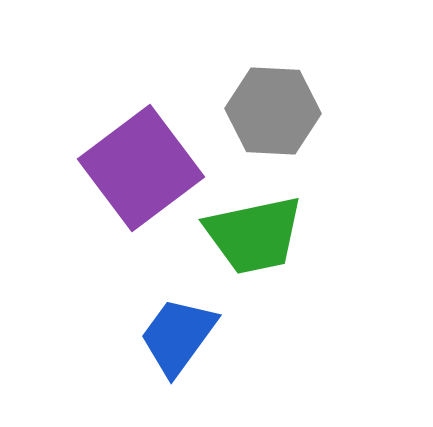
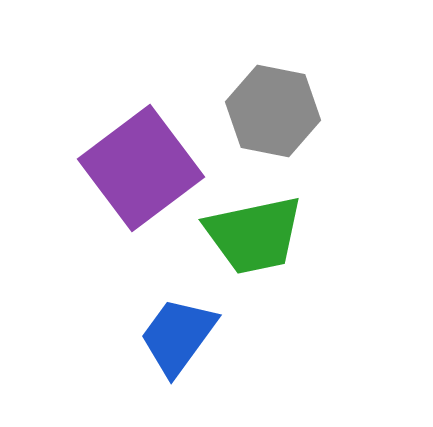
gray hexagon: rotated 8 degrees clockwise
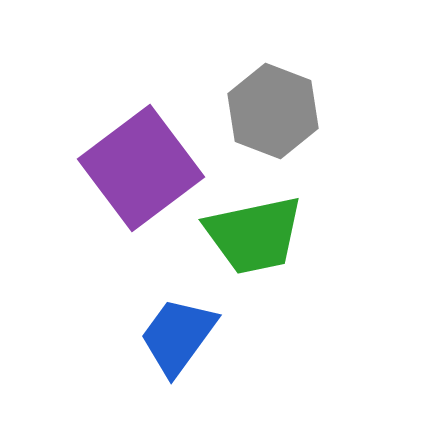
gray hexagon: rotated 10 degrees clockwise
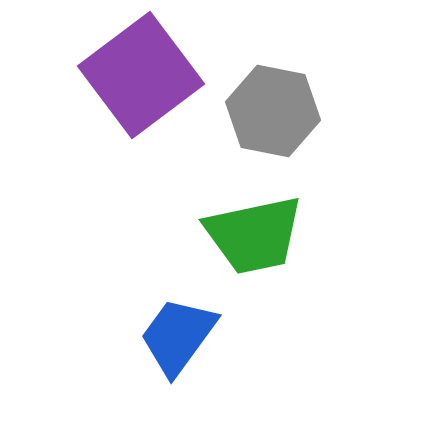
gray hexagon: rotated 10 degrees counterclockwise
purple square: moved 93 px up
